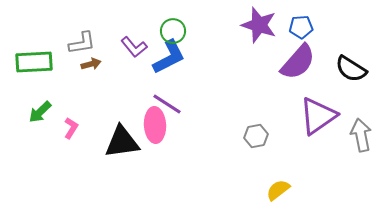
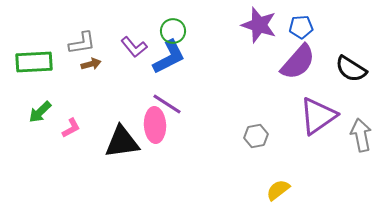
pink L-shape: rotated 30 degrees clockwise
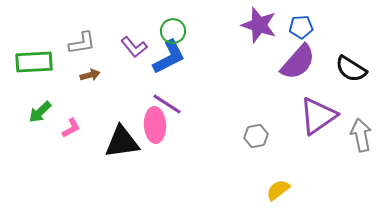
brown arrow: moved 1 px left, 11 px down
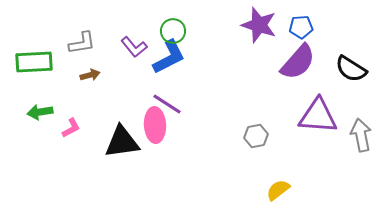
green arrow: rotated 35 degrees clockwise
purple triangle: rotated 39 degrees clockwise
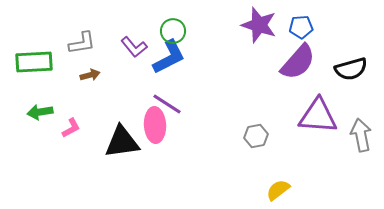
black semicircle: rotated 48 degrees counterclockwise
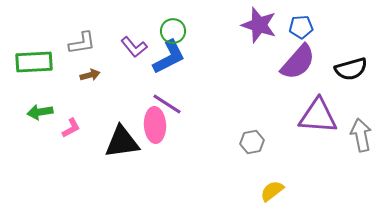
gray hexagon: moved 4 px left, 6 px down
yellow semicircle: moved 6 px left, 1 px down
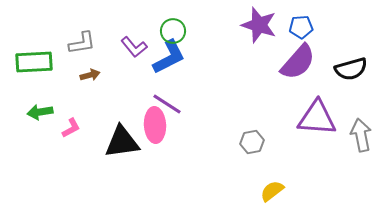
purple triangle: moved 1 px left, 2 px down
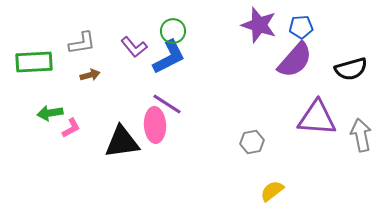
purple semicircle: moved 3 px left, 2 px up
green arrow: moved 10 px right, 1 px down
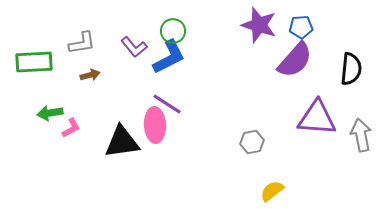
black semicircle: rotated 68 degrees counterclockwise
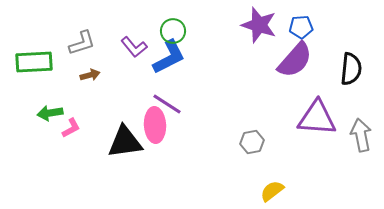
gray L-shape: rotated 8 degrees counterclockwise
black triangle: moved 3 px right
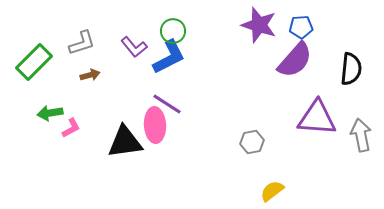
green rectangle: rotated 42 degrees counterclockwise
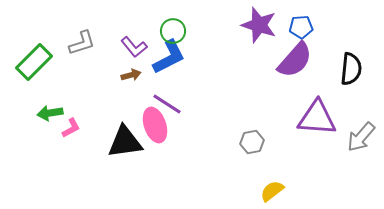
brown arrow: moved 41 px right
pink ellipse: rotated 16 degrees counterclockwise
gray arrow: moved 2 px down; rotated 128 degrees counterclockwise
